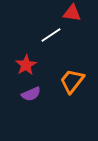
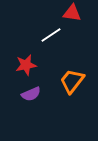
red star: rotated 20 degrees clockwise
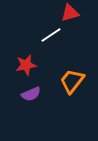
red triangle: moved 2 px left; rotated 24 degrees counterclockwise
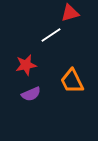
orange trapezoid: rotated 64 degrees counterclockwise
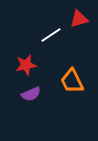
red triangle: moved 9 px right, 6 px down
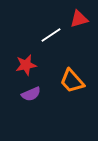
orange trapezoid: rotated 16 degrees counterclockwise
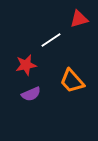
white line: moved 5 px down
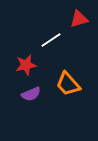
orange trapezoid: moved 4 px left, 3 px down
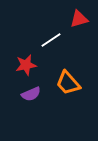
orange trapezoid: moved 1 px up
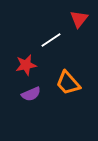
red triangle: rotated 36 degrees counterclockwise
